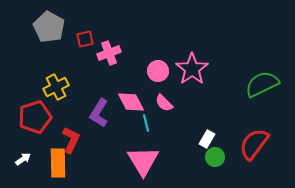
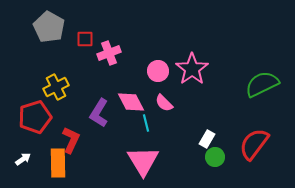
red square: rotated 12 degrees clockwise
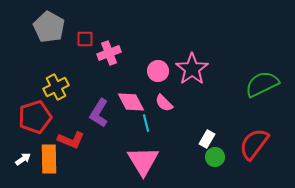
red L-shape: rotated 88 degrees clockwise
orange rectangle: moved 9 px left, 4 px up
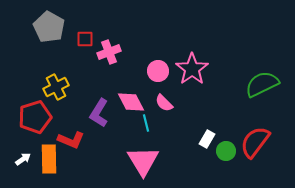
pink cross: moved 1 px up
red semicircle: moved 1 px right, 2 px up
green circle: moved 11 px right, 6 px up
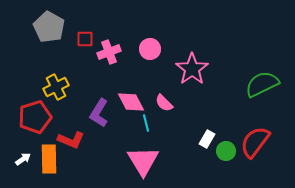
pink circle: moved 8 px left, 22 px up
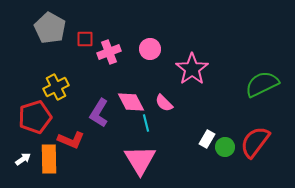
gray pentagon: moved 1 px right, 1 px down
green circle: moved 1 px left, 4 px up
pink triangle: moved 3 px left, 1 px up
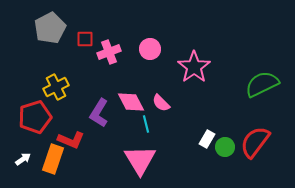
gray pentagon: rotated 16 degrees clockwise
pink star: moved 2 px right, 2 px up
pink semicircle: moved 3 px left
cyan line: moved 1 px down
orange rectangle: moved 4 px right; rotated 20 degrees clockwise
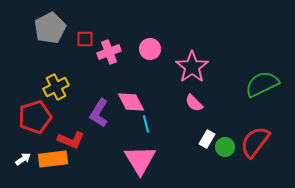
pink star: moved 2 px left
pink semicircle: moved 33 px right
orange rectangle: rotated 64 degrees clockwise
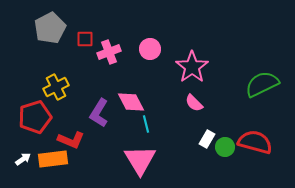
red semicircle: rotated 68 degrees clockwise
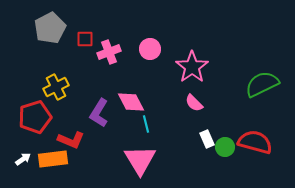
white rectangle: rotated 54 degrees counterclockwise
